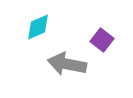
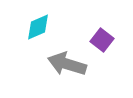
gray arrow: rotated 6 degrees clockwise
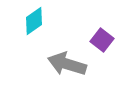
cyan diamond: moved 4 px left, 6 px up; rotated 12 degrees counterclockwise
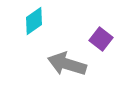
purple square: moved 1 px left, 1 px up
